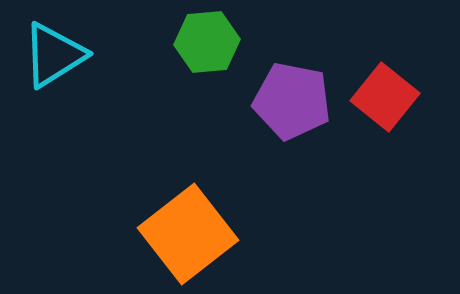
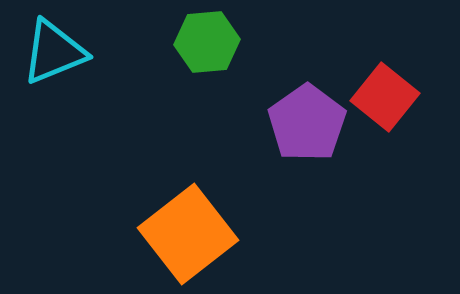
cyan triangle: moved 3 px up; rotated 10 degrees clockwise
purple pentagon: moved 15 px right, 22 px down; rotated 26 degrees clockwise
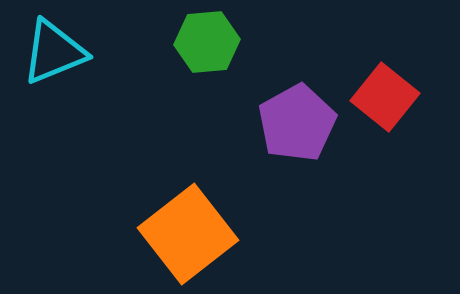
purple pentagon: moved 10 px left; rotated 6 degrees clockwise
